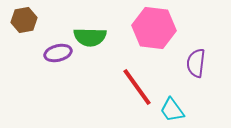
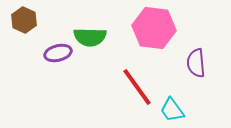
brown hexagon: rotated 25 degrees counterclockwise
purple semicircle: rotated 12 degrees counterclockwise
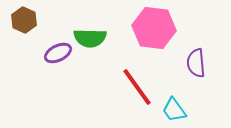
green semicircle: moved 1 px down
purple ellipse: rotated 12 degrees counterclockwise
cyan trapezoid: moved 2 px right
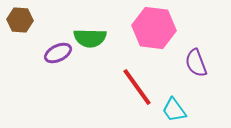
brown hexagon: moved 4 px left; rotated 20 degrees counterclockwise
purple semicircle: rotated 16 degrees counterclockwise
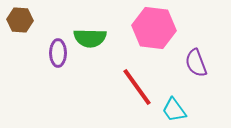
purple ellipse: rotated 64 degrees counterclockwise
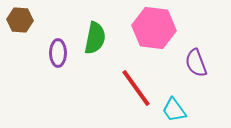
green semicircle: moved 5 px right; rotated 80 degrees counterclockwise
red line: moved 1 px left, 1 px down
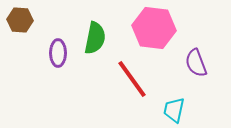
red line: moved 4 px left, 9 px up
cyan trapezoid: rotated 48 degrees clockwise
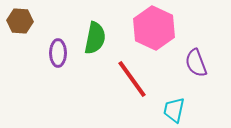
brown hexagon: moved 1 px down
pink hexagon: rotated 18 degrees clockwise
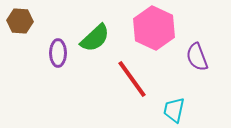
green semicircle: rotated 36 degrees clockwise
purple semicircle: moved 1 px right, 6 px up
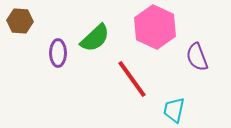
pink hexagon: moved 1 px right, 1 px up
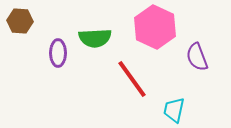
green semicircle: rotated 40 degrees clockwise
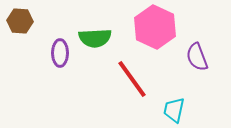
purple ellipse: moved 2 px right
